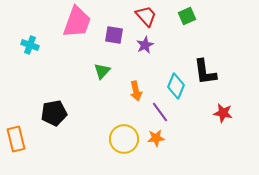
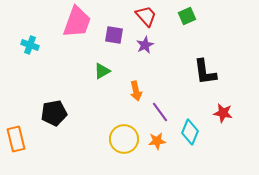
green triangle: rotated 18 degrees clockwise
cyan diamond: moved 14 px right, 46 px down
orange star: moved 1 px right, 3 px down
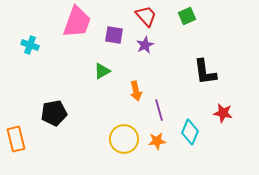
purple line: moved 1 px left, 2 px up; rotated 20 degrees clockwise
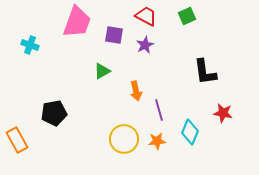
red trapezoid: rotated 20 degrees counterclockwise
orange rectangle: moved 1 px right, 1 px down; rotated 15 degrees counterclockwise
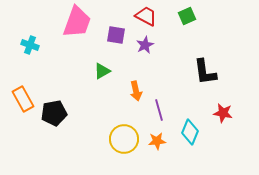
purple square: moved 2 px right
orange rectangle: moved 6 px right, 41 px up
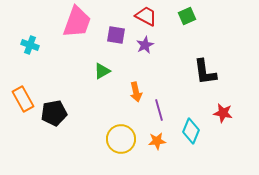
orange arrow: moved 1 px down
cyan diamond: moved 1 px right, 1 px up
yellow circle: moved 3 px left
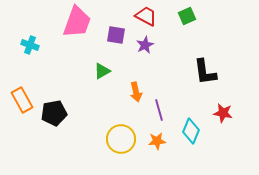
orange rectangle: moved 1 px left, 1 px down
